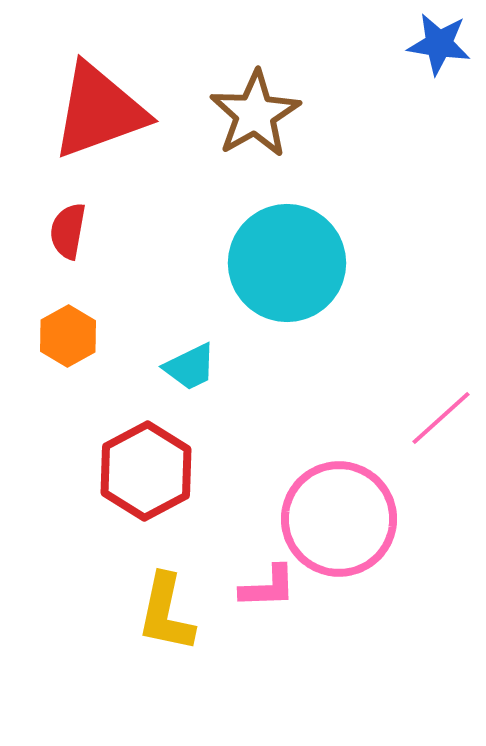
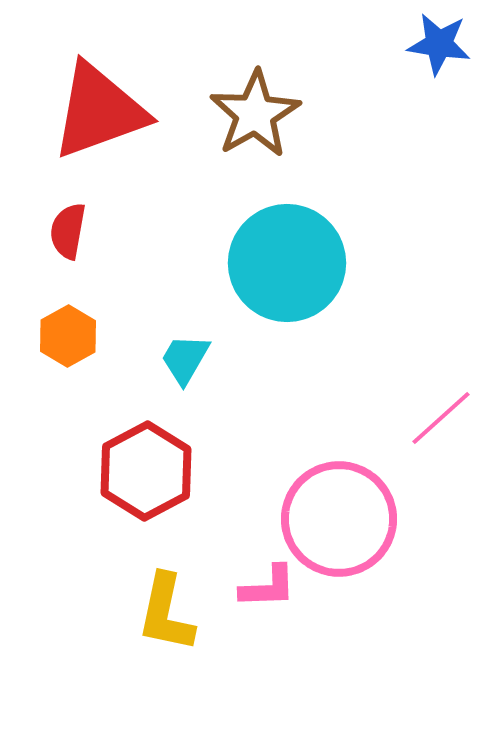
cyan trapezoid: moved 5 px left, 8 px up; rotated 146 degrees clockwise
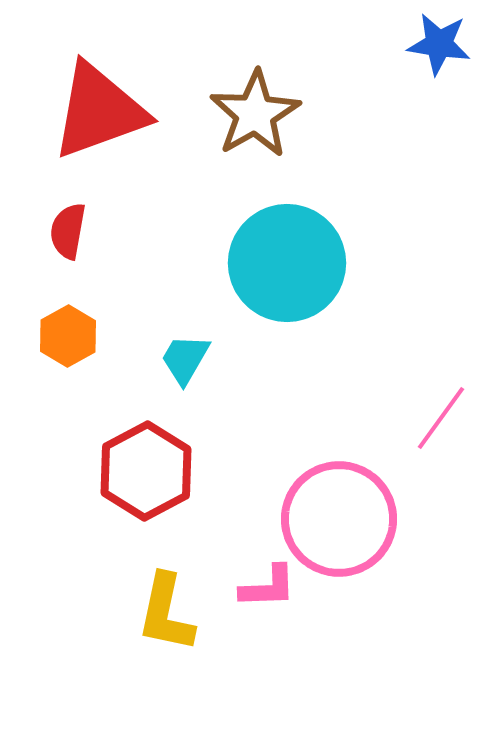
pink line: rotated 12 degrees counterclockwise
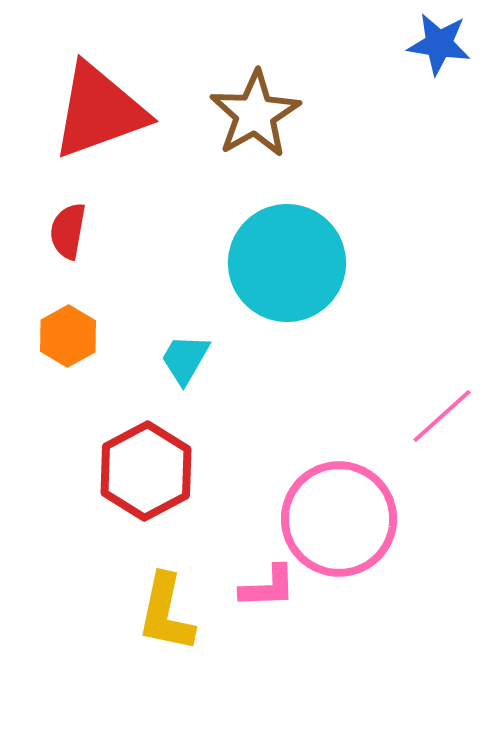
pink line: moved 1 px right, 2 px up; rotated 12 degrees clockwise
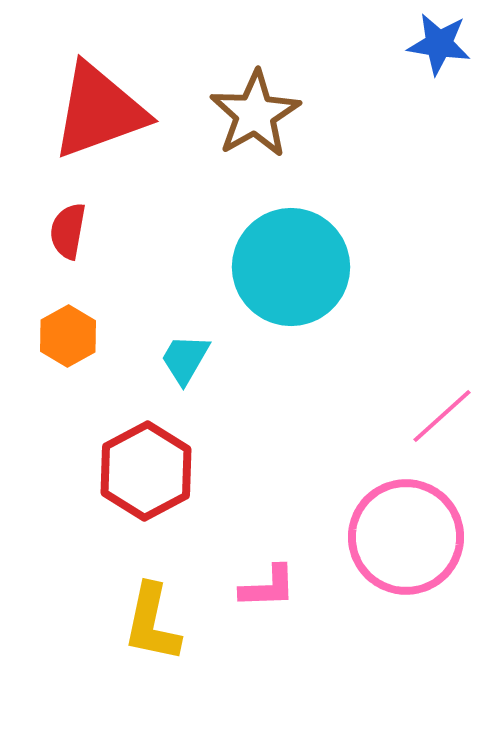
cyan circle: moved 4 px right, 4 px down
pink circle: moved 67 px right, 18 px down
yellow L-shape: moved 14 px left, 10 px down
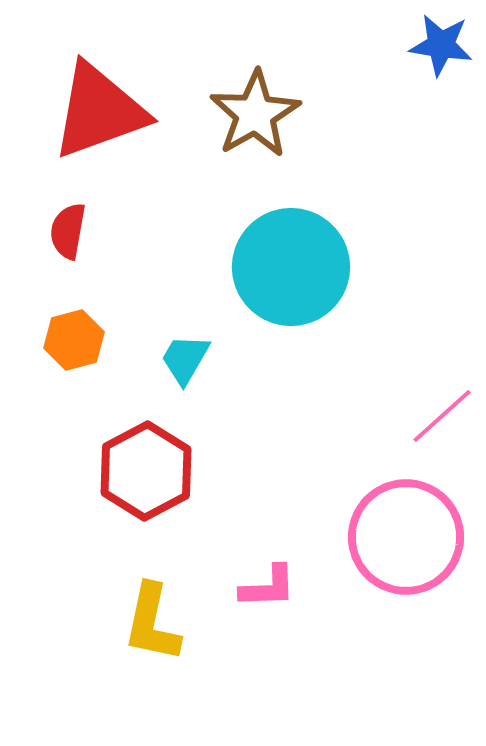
blue star: moved 2 px right, 1 px down
orange hexagon: moved 6 px right, 4 px down; rotated 14 degrees clockwise
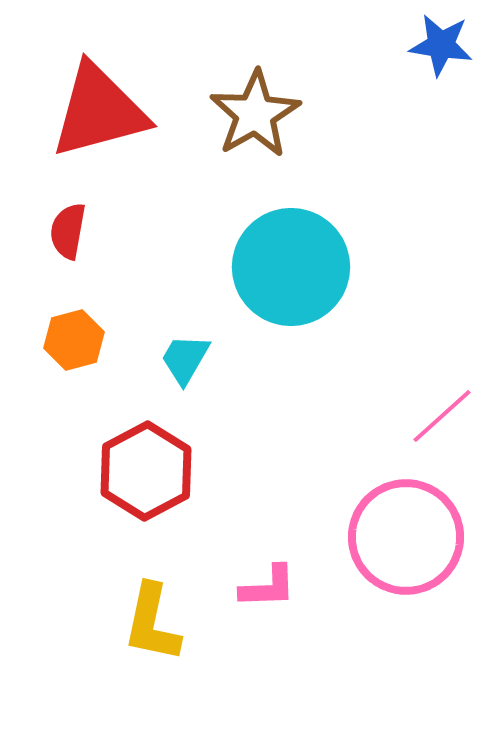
red triangle: rotated 5 degrees clockwise
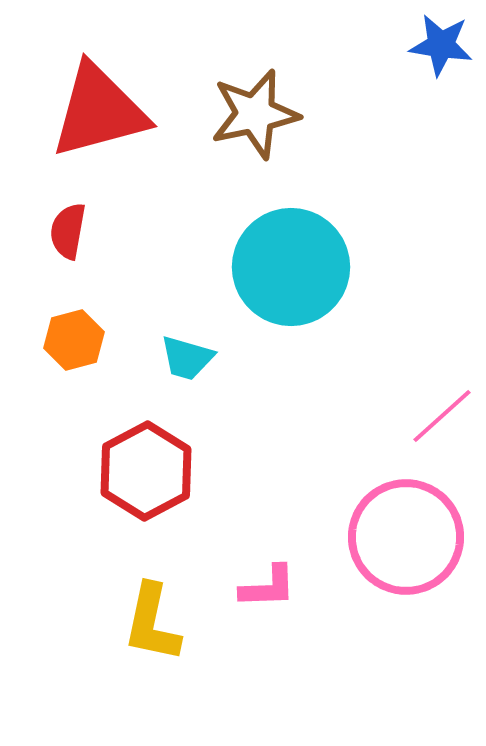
brown star: rotated 18 degrees clockwise
cyan trapezoid: moved 2 px right, 1 px up; rotated 104 degrees counterclockwise
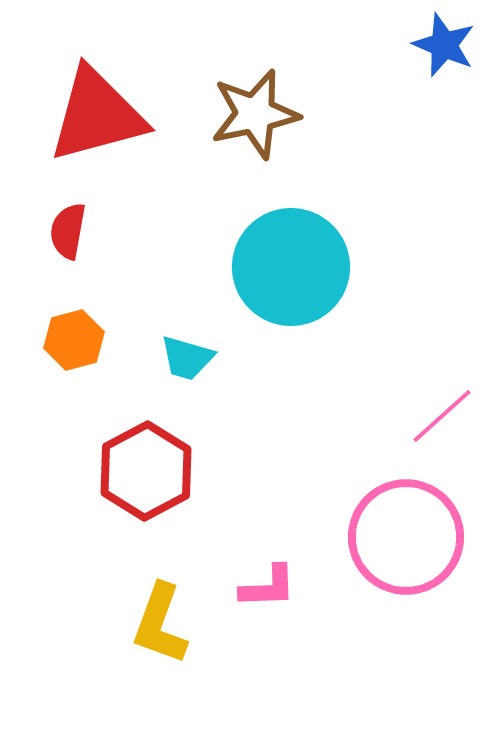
blue star: moved 3 px right; rotated 14 degrees clockwise
red triangle: moved 2 px left, 4 px down
yellow L-shape: moved 8 px right, 1 px down; rotated 8 degrees clockwise
